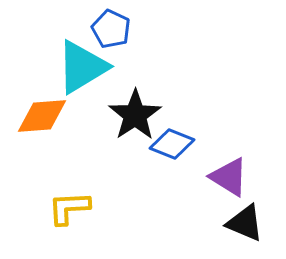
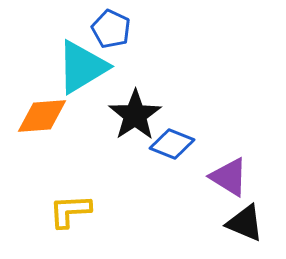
yellow L-shape: moved 1 px right, 3 px down
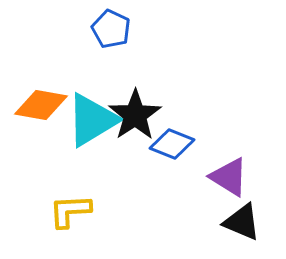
cyan triangle: moved 10 px right, 53 px down
orange diamond: moved 1 px left, 11 px up; rotated 14 degrees clockwise
black triangle: moved 3 px left, 1 px up
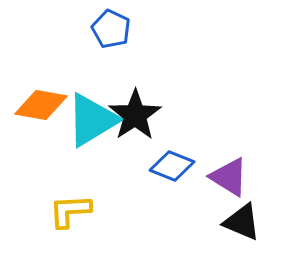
blue diamond: moved 22 px down
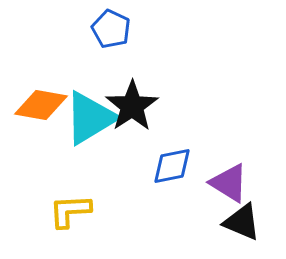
black star: moved 3 px left, 9 px up
cyan triangle: moved 2 px left, 2 px up
blue diamond: rotated 33 degrees counterclockwise
purple triangle: moved 6 px down
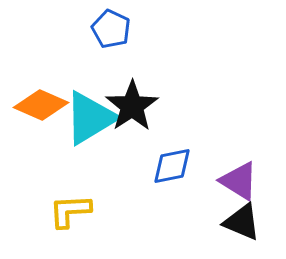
orange diamond: rotated 14 degrees clockwise
purple triangle: moved 10 px right, 2 px up
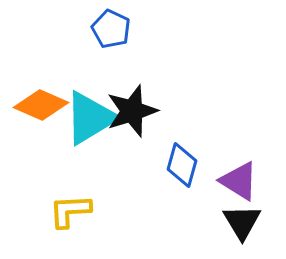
black star: moved 5 px down; rotated 16 degrees clockwise
blue diamond: moved 10 px right, 1 px up; rotated 63 degrees counterclockwise
black triangle: rotated 36 degrees clockwise
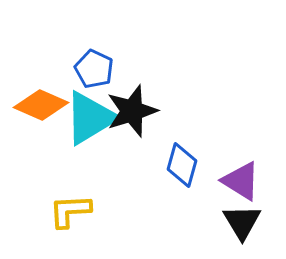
blue pentagon: moved 17 px left, 40 px down
purple triangle: moved 2 px right
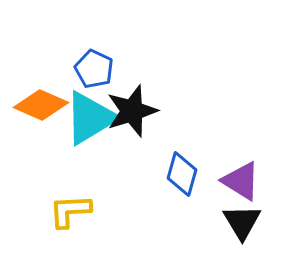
blue diamond: moved 9 px down
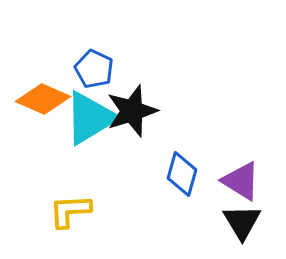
orange diamond: moved 2 px right, 6 px up
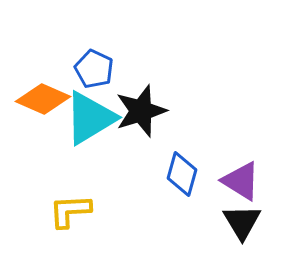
black star: moved 9 px right
